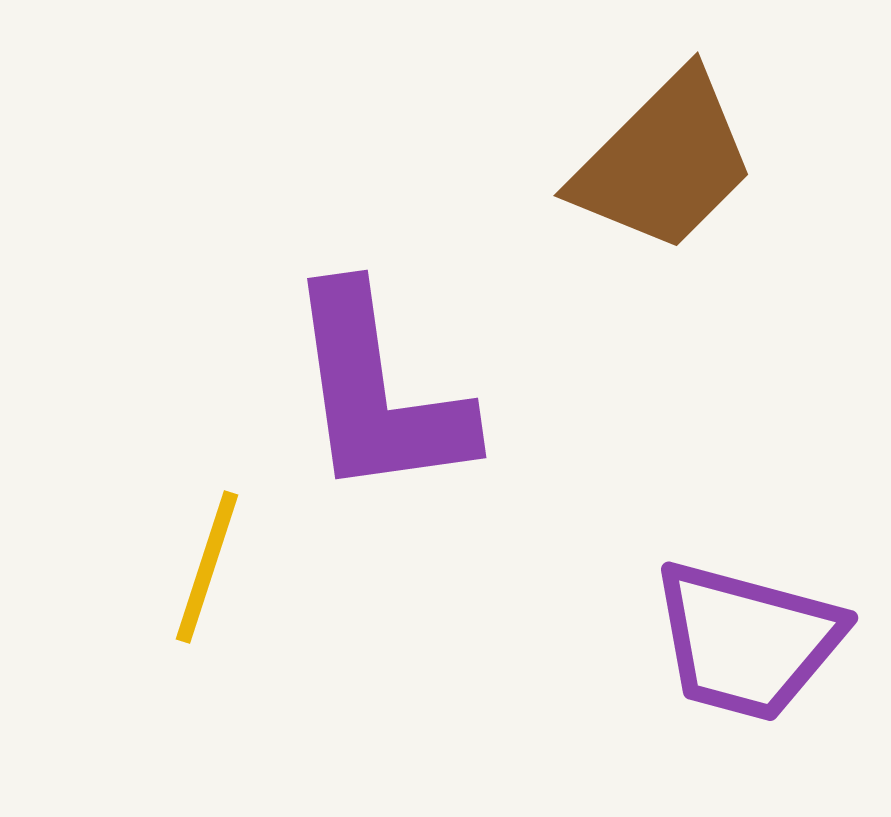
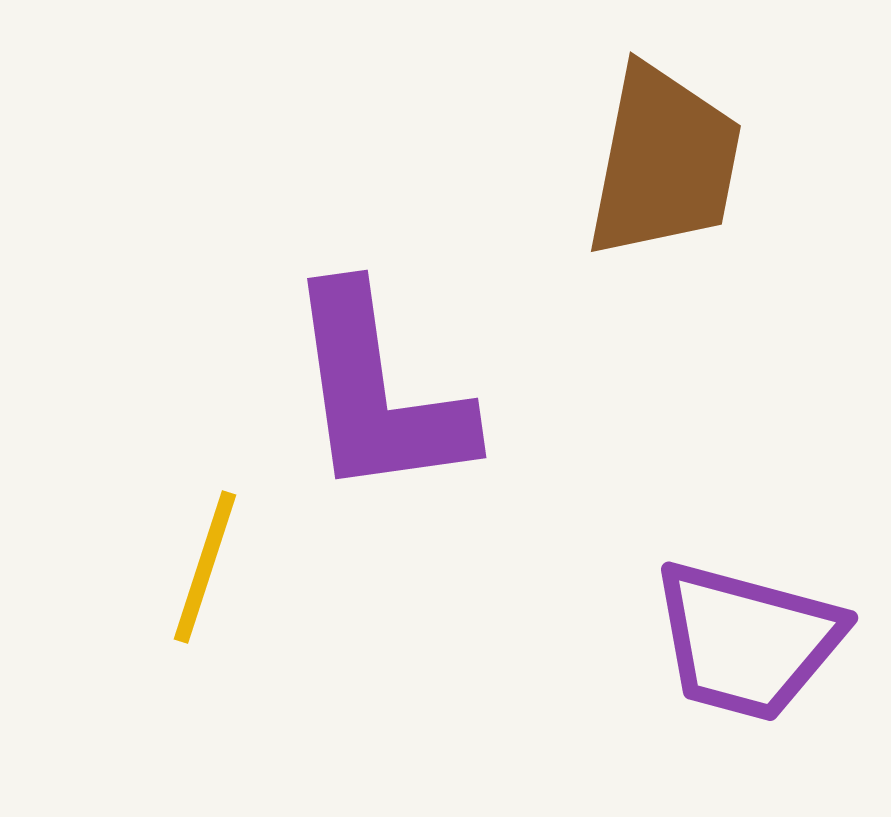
brown trapezoid: rotated 34 degrees counterclockwise
yellow line: moved 2 px left
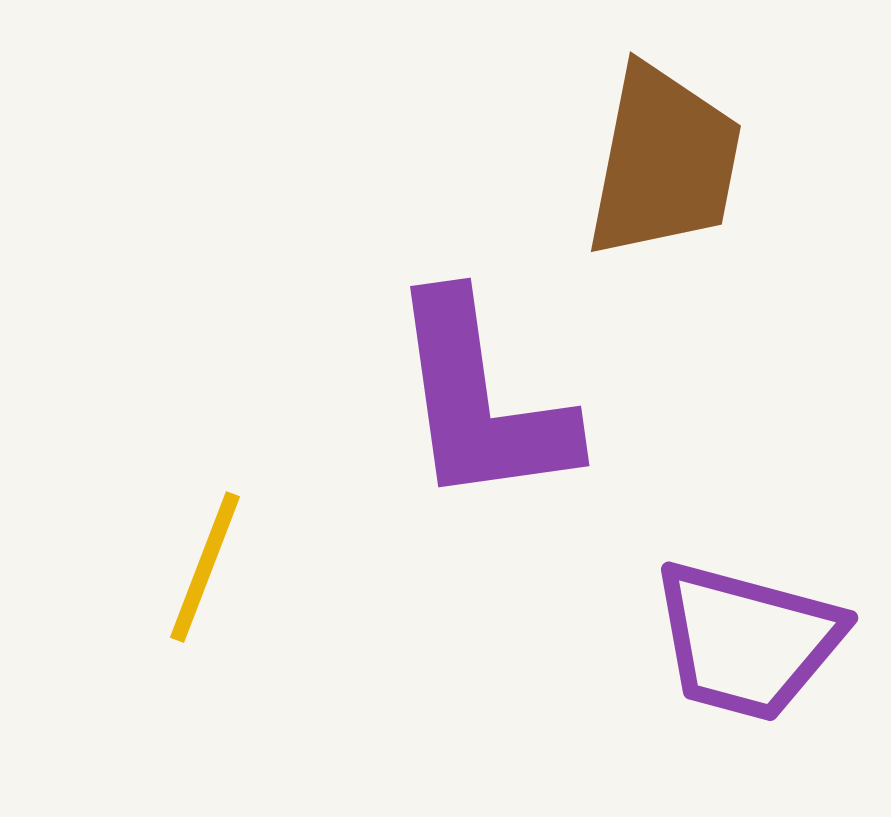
purple L-shape: moved 103 px right, 8 px down
yellow line: rotated 3 degrees clockwise
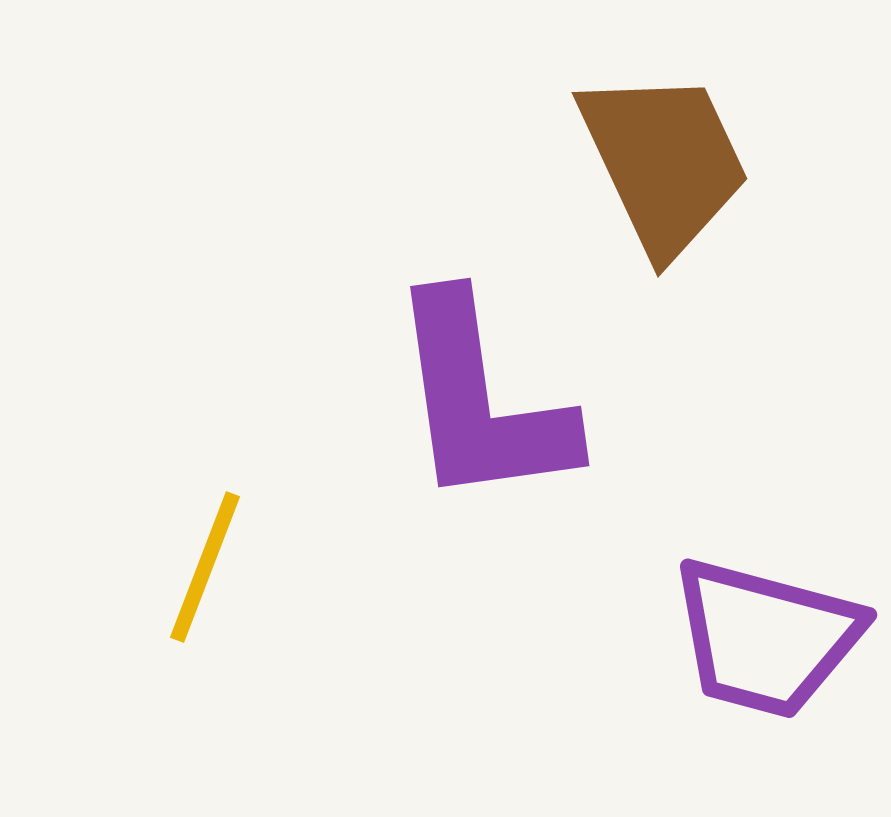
brown trapezoid: rotated 36 degrees counterclockwise
purple trapezoid: moved 19 px right, 3 px up
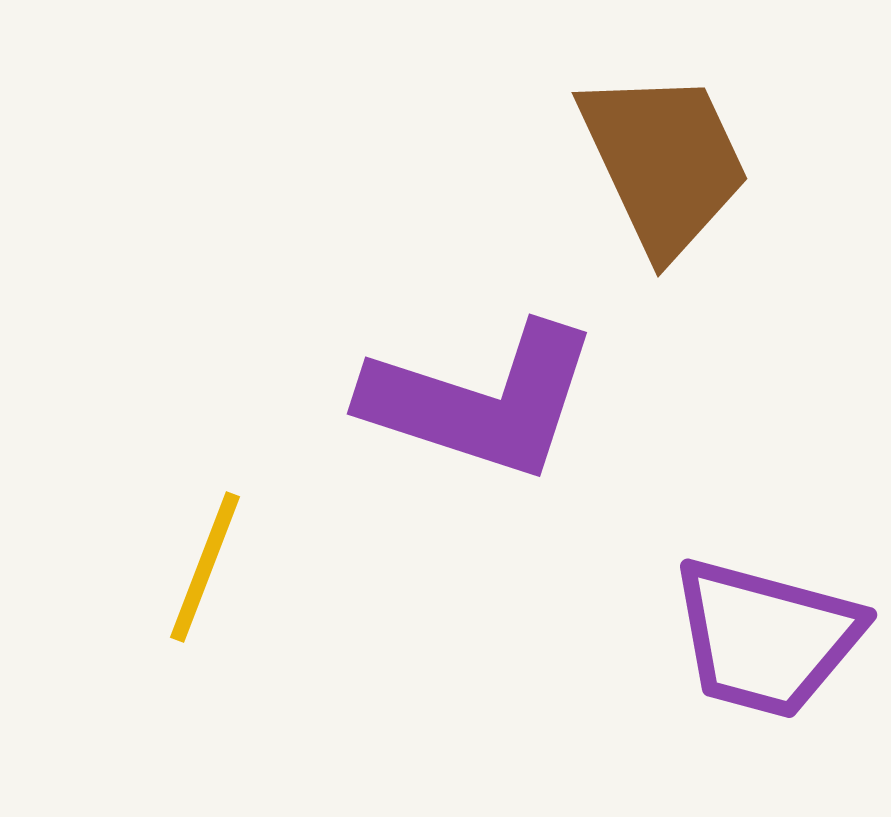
purple L-shape: rotated 64 degrees counterclockwise
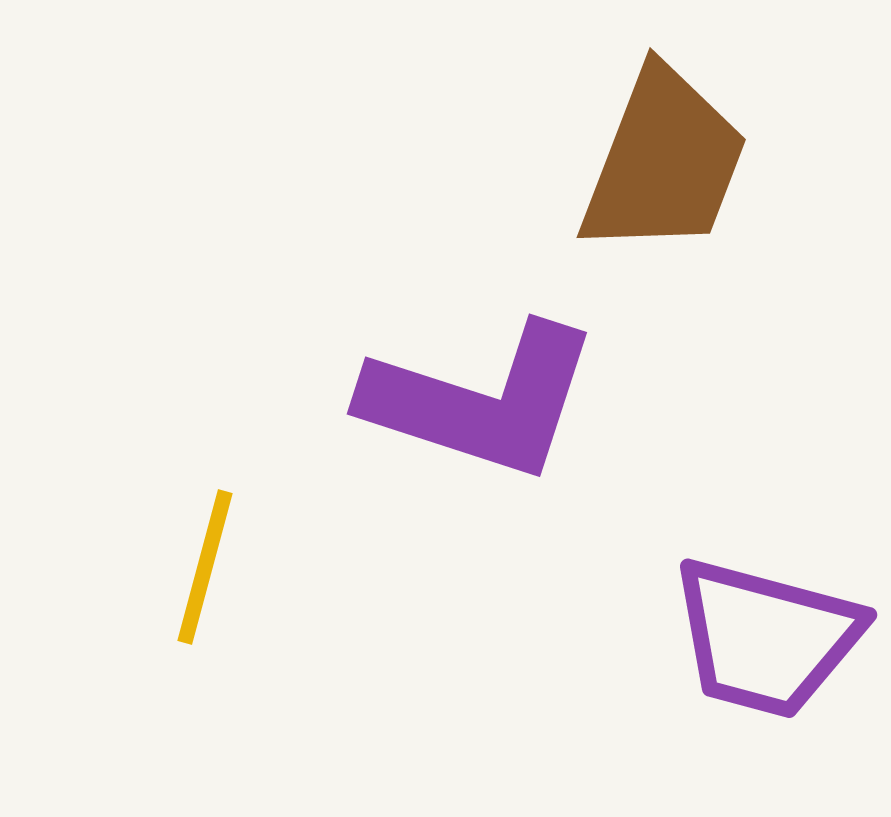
brown trapezoid: rotated 46 degrees clockwise
yellow line: rotated 6 degrees counterclockwise
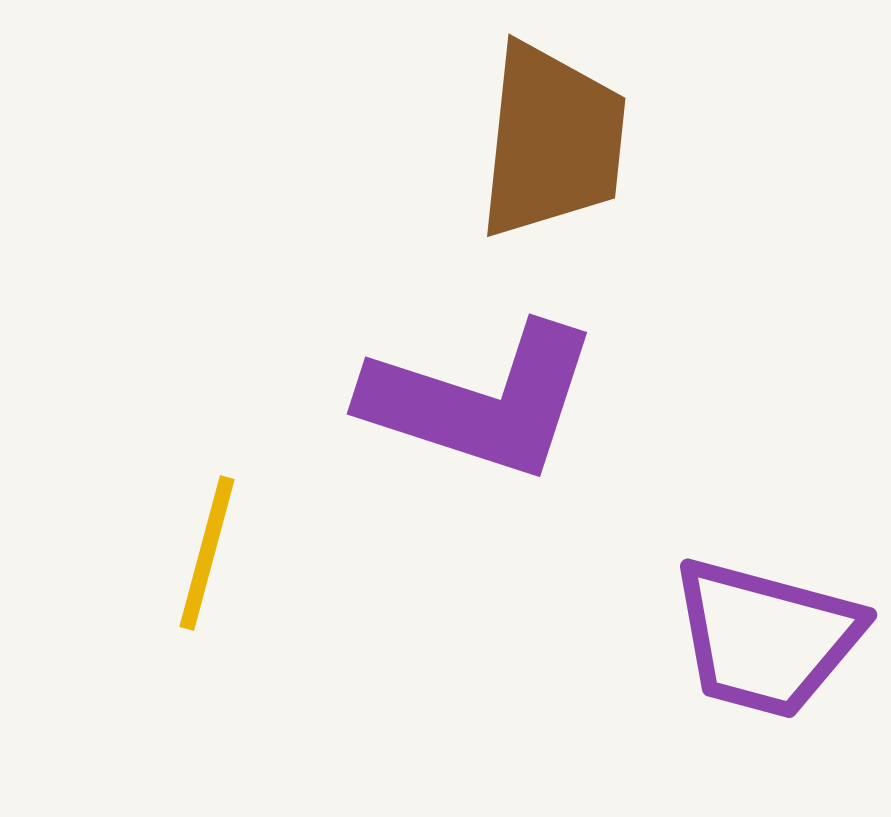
brown trapezoid: moved 112 px left, 21 px up; rotated 15 degrees counterclockwise
yellow line: moved 2 px right, 14 px up
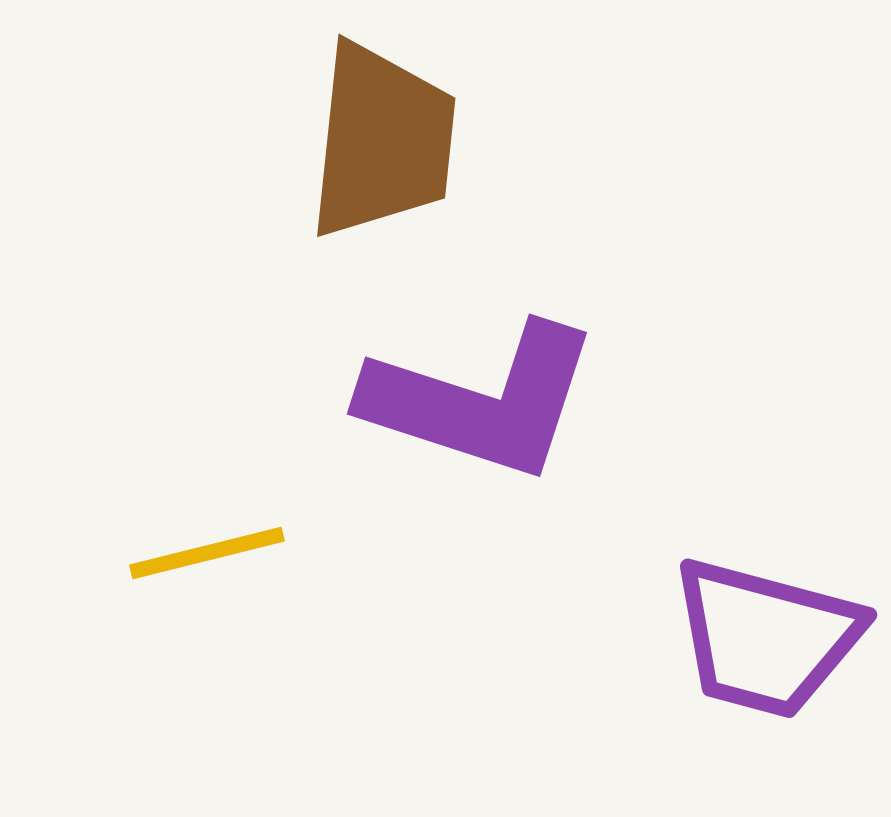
brown trapezoid: moved 170 px left
yellow line: rotated 61 degrees clockwise
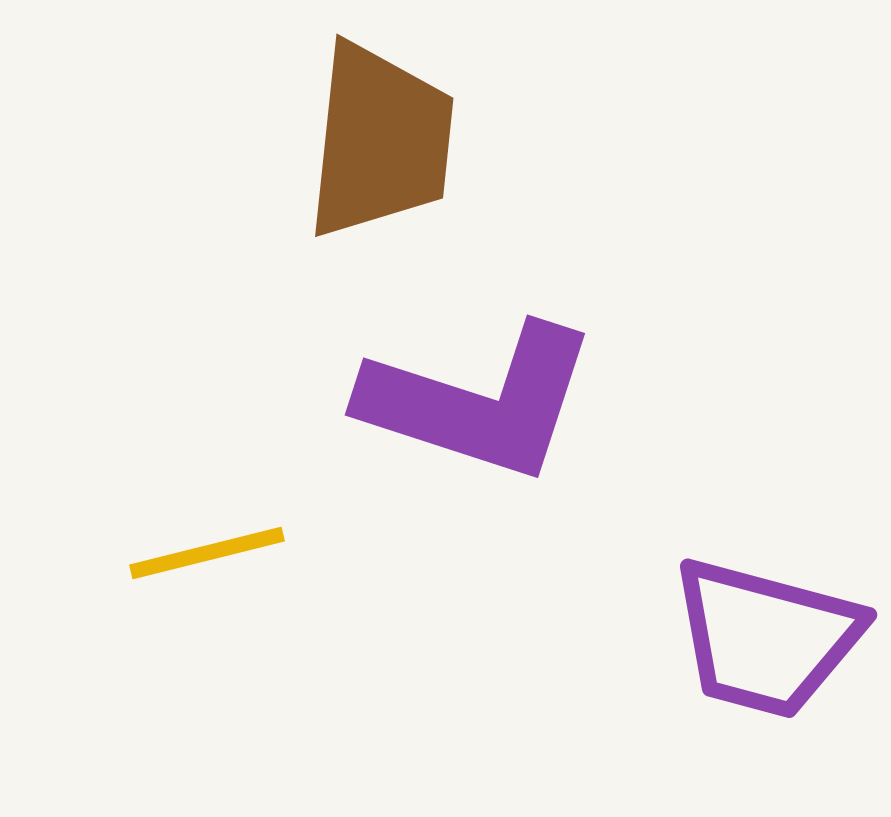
brown trapezoid: moved 2 px left
purple L-shape: moved 2 px left, 1 px down
